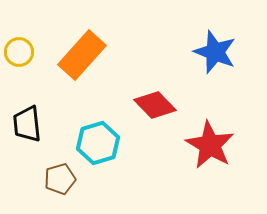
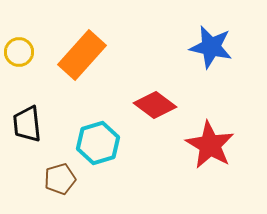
blue star: moved 4 px left, 5 px up; rotated 9 degrees counterclockwise
red diamond: rotated 9 degrees counterclockwise
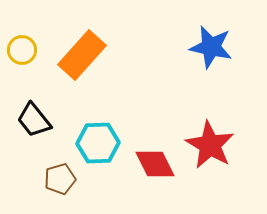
yellow circle: moved 3 px right, 2 px up
red diamond: moved 59 px down; rotated 27 degrees clockwise
black trapezoid: moved 7 px right, 4 px up; rotated 33 degrees counterclockwise
cyan hexagon: rotated 15 degrees clockwise
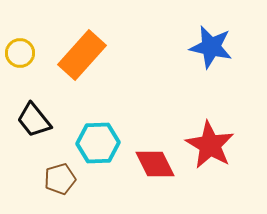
yellow circle: moved 2 px left, 3 px down
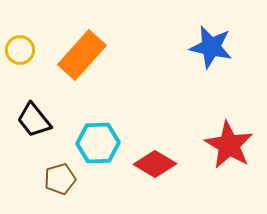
yellow circle: moved 3 px up
red star: moved 19 px right
red diamond: rotated 33 degrees counterclockwise
